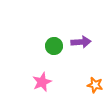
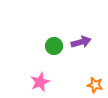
purple arrow: rotated 12 degrees counterclockwise
pink star: moved 2 px left
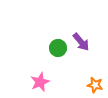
purple arrow: rotated 66 degrees clockwise
green circle: moved 4 px right, 2 px down
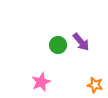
green circle: moved 3 px up
pink star: moved 1 px right
